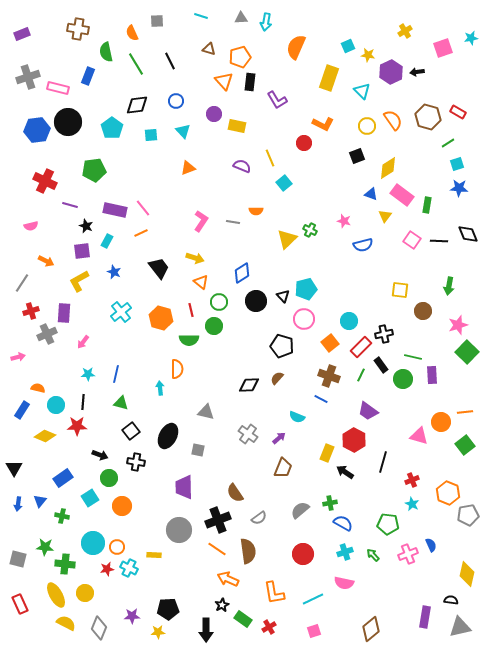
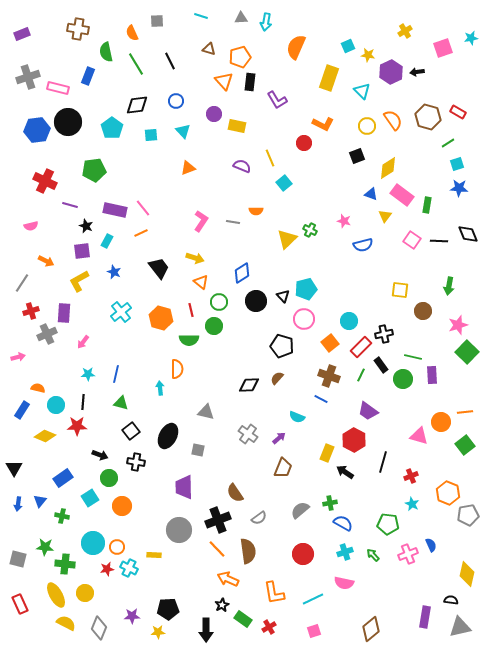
red cross at (412, 480): moved 1 px left, 4 px up
orange line at (217, 549): rotated 12 degrees clockwise
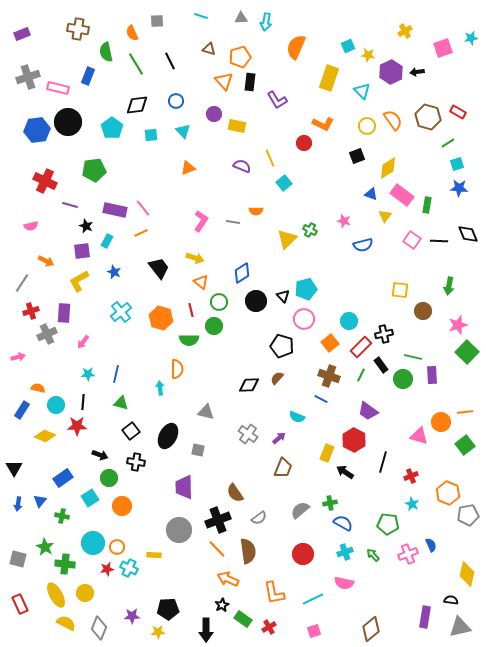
green star at (45, 547): rotated 24 degrees clockwise
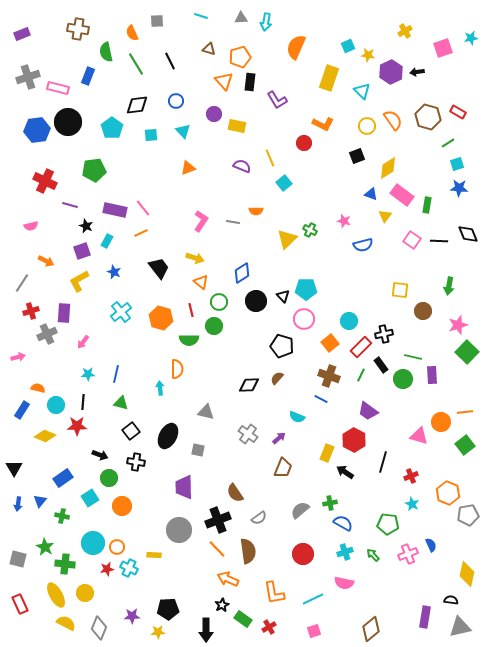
purple square at (82, 251): rotated 12 degrees counterclockwise
cyan pentagon at (306, 289): rotated 15 degrees clockwise
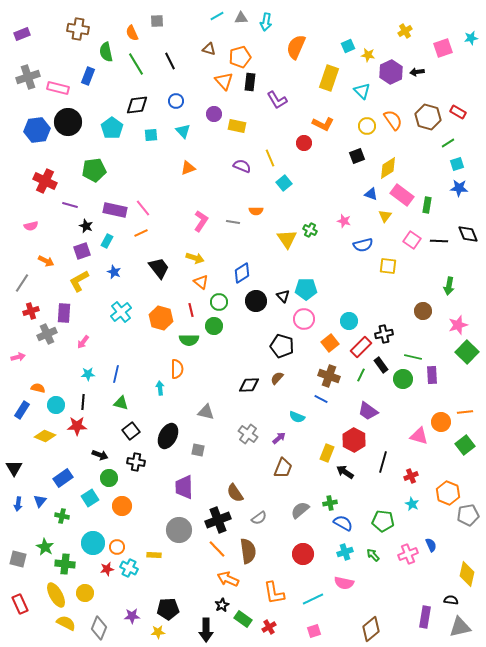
cyan line at (201, 16): moved 16 px right; rotated 48 degrees counterclockwise
yellow triangle at (287, 239): rotated 20 degrees counterclockwise
yellow square at (400, 290): moved 12 px left, 24 px up
green pentagon at (388, 524): moved 5 px left, 3 px up
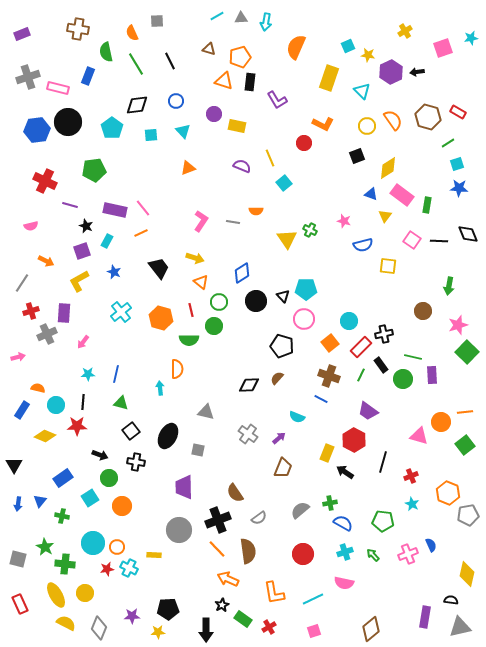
orange triangle at (224, 81): rotated 30 degrees counterclockwise
black triangle at (14, 468): moved 3 px up
